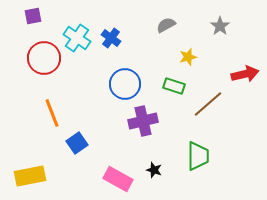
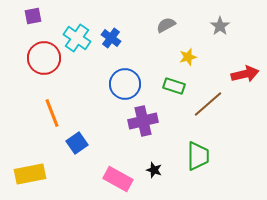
yellow rectangle: moved 2 px up
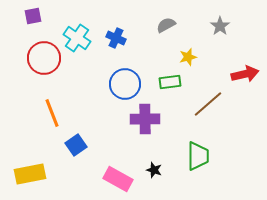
blue cross: moved 5 px right; rotated 12 degrees counterclockwise
green rectangle: moved 4 px left, 4 px up; rotated 25 degrees counterclockwise
purple cross: moved 2 px right, 2 px up; rotated 12 degrees clockwise
blue square: moved 1 px left, 2 px down
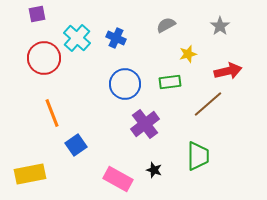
purple square: moved 4 px right, 2 px up
cyan cross: rotated 8 degrees clockwise
yellow star: moved 3 px up
red arrow: moved 17 px left, 3 px up
purple cross: moved 5 px down; rotated 36 degrees counterclockwise
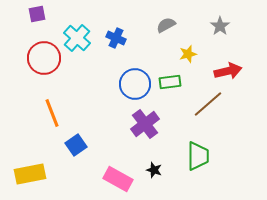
blue circle: moved 10 px right
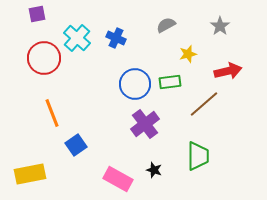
brown line: moved 4 px left
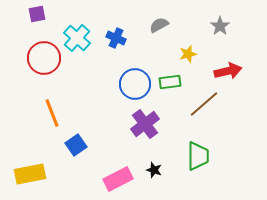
gray semicircle: moved 7 px left
pink rectangle: rotated 56 degrees counterclockwise
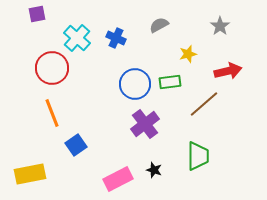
red circle: moved 8 px right, 10 px down
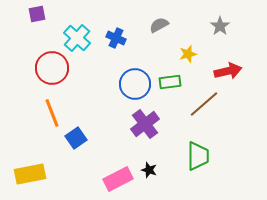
blue square: moved 7 px up
black star: moved 5 px left
